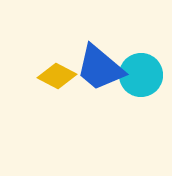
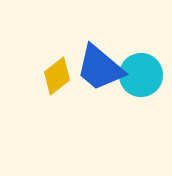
yellow diamond: rotated 66 degrees counterclockwise
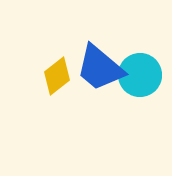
cyan circle: moved 1 px left
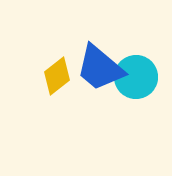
cyan circle: moved 4 px left, 2 px down
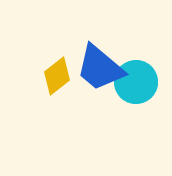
cyan circle: moved 5 px down
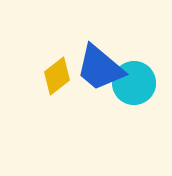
cyan circle: moved 2 px left, 1 px down
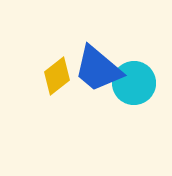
blue trapezoid: moved 2 px left, 1 px down
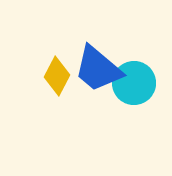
yellow diamond: rotated 24 degrees counterclockwise
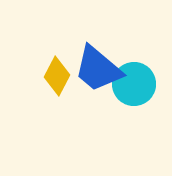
cyan circle: moved 1 px down
